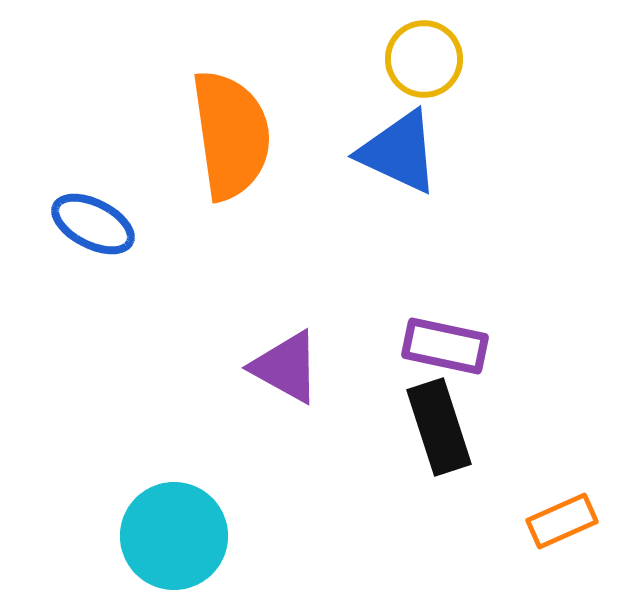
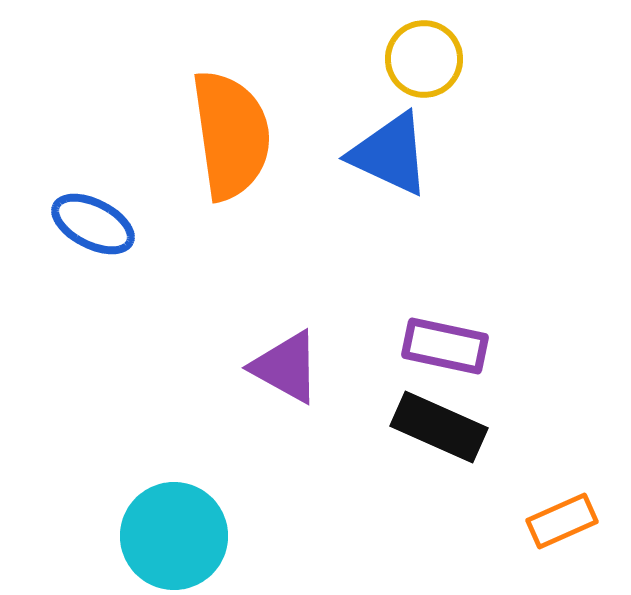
blue triangle: moved 9 px left, 2 px down
black rectangle: rotated 48 degrees counterclockwise
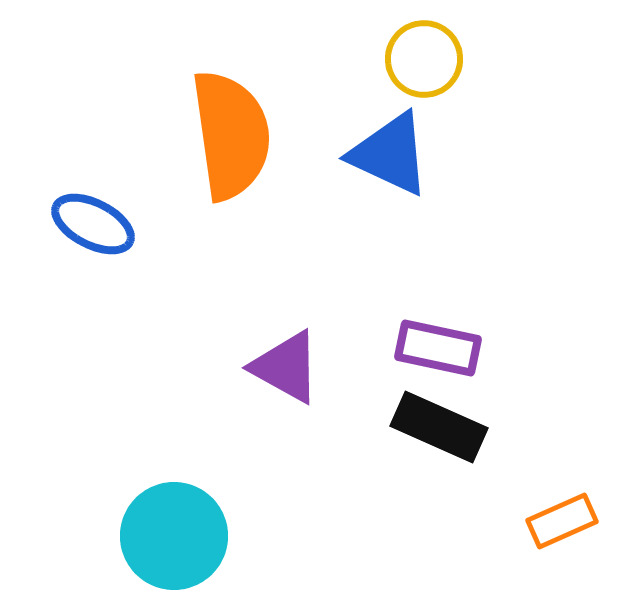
purple rectangle: moved 7 px left, 2 px down
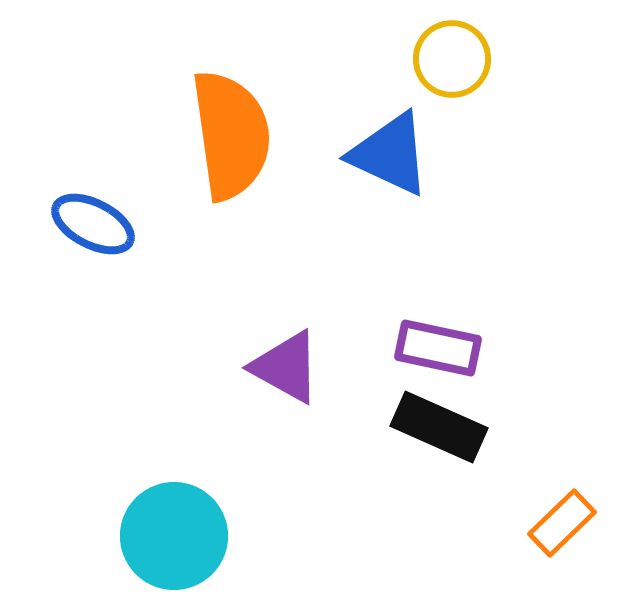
yellow circle: moved 28 px right
orange rectangle: moved 2 px down; rotated 20 degrees counterclockwise
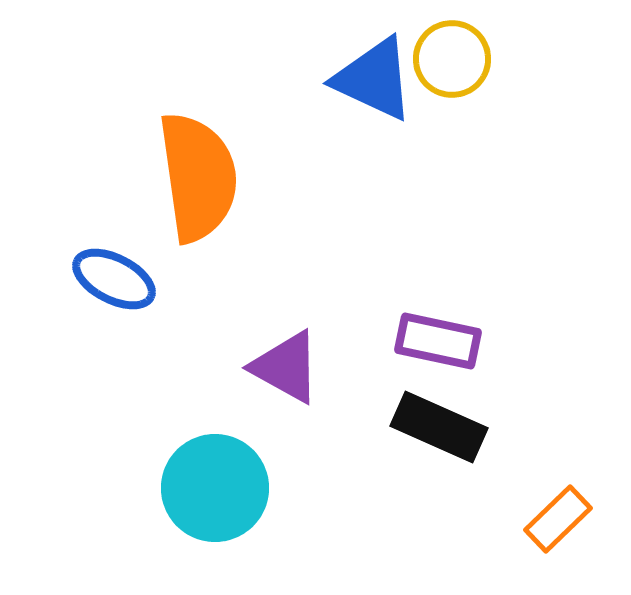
orange semicircle: moved 33 px left, 42 px down
blue triangle: moved 16 px left, 75 px up
blue ellipse: moved 21 px right, 55 px down
purple rectangle: moved 7 px up
orange rectangle: moved 4 px left, 4 px up
cyan circle: moved 41 px right, 48 px up
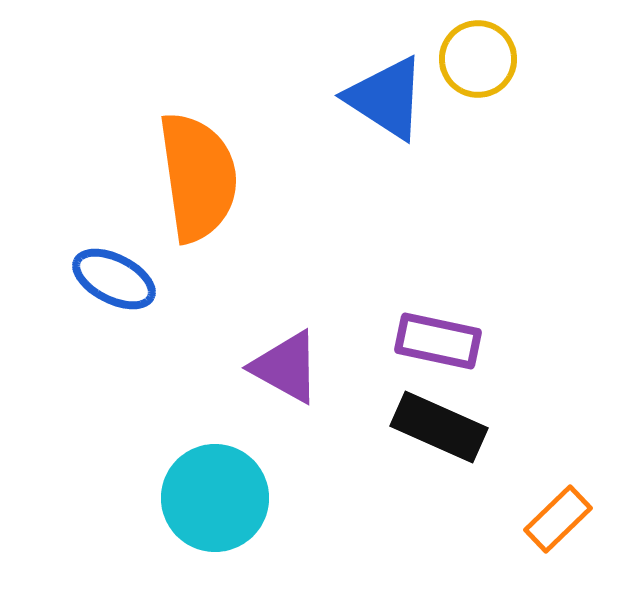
yellow circle: moved 26 px right
blue triangle: moved 12 px right, 19 px down; rotated 8 degrees clockwise
cyan circle: moved 10 px down
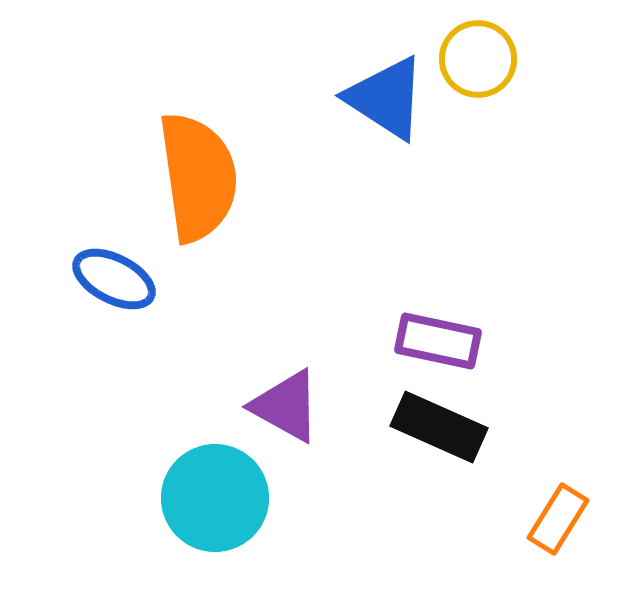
purple triangle: moved 39 px down
orange rectangle: rotated 14 degrees counterclockwise
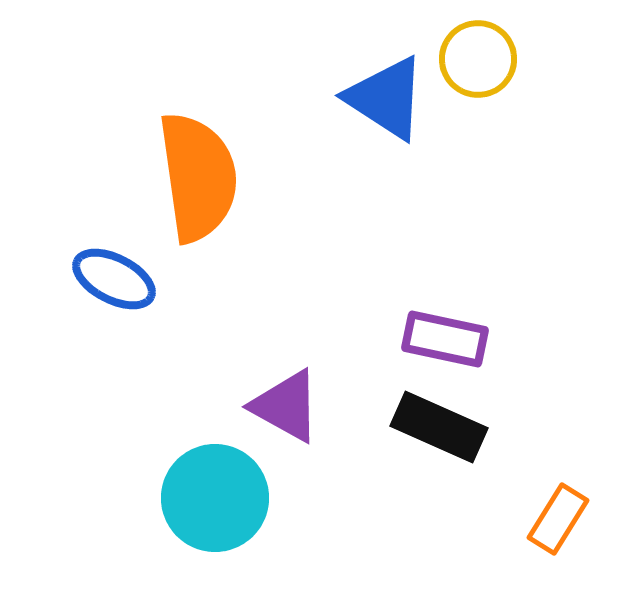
purple rectangle: moved 7 px right, 2 px up
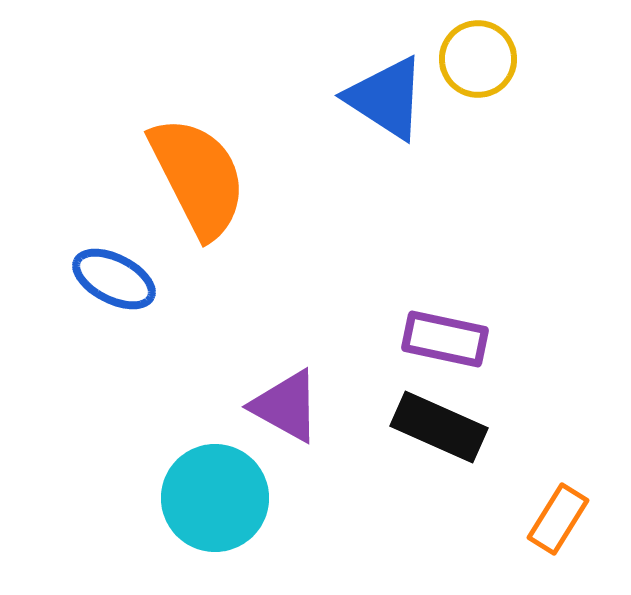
orange semicircle: rotated 19 degrees counterclockwise
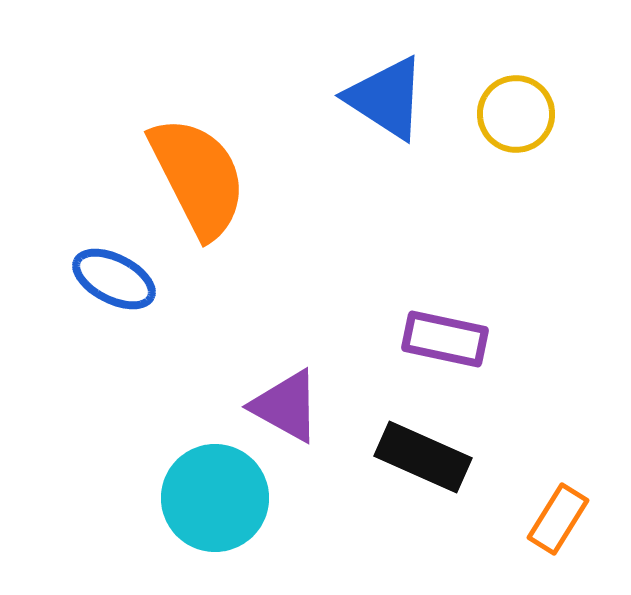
yellow circle: moved 38 px right, 55 px down
black rectangle: moved 16 px left, 30 px down
